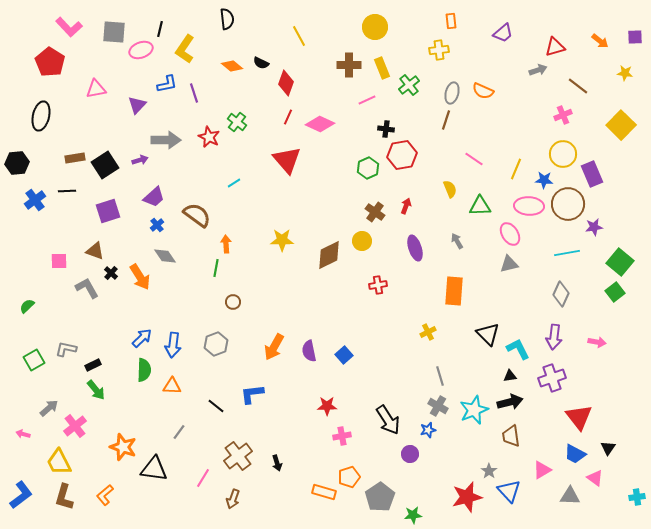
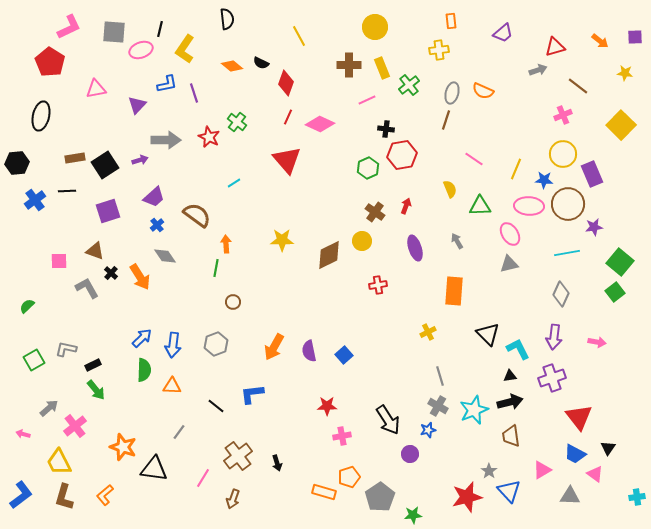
pink L-shape at (69, 27): rotated 72 degrees counterclockwise
pink triangle at (595, 478): moved 4 px up
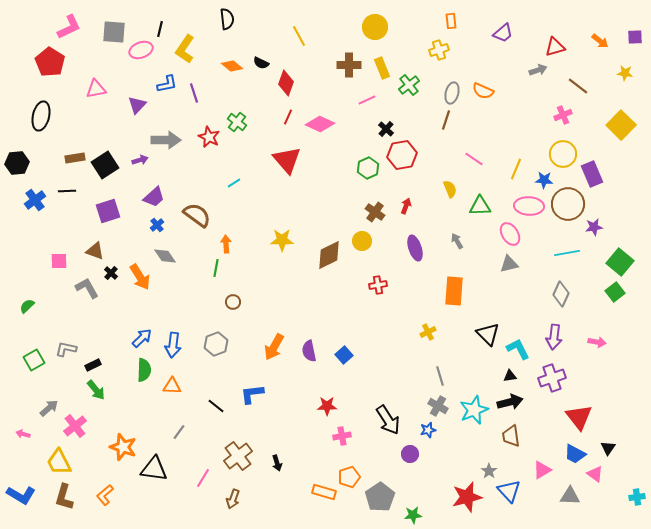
yellow cross at (439, 50): rotated 12 degrees counterclockwise
black cross at (386, 129): rotated 35 degrees clockwise
blue L-shape at (21, 495): rotated 68 degrees clockwise
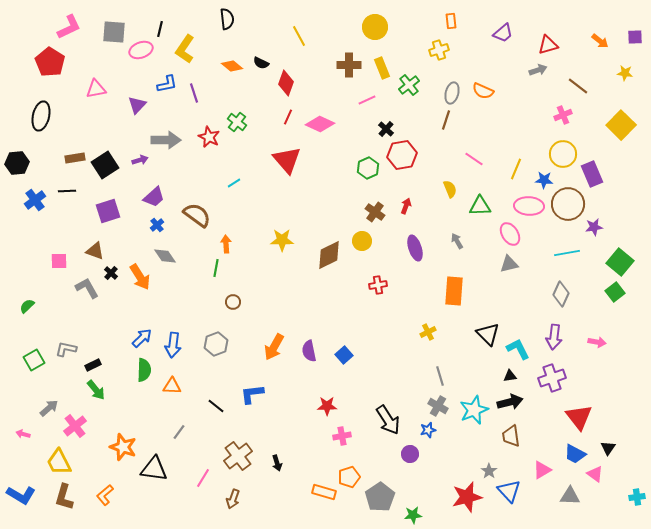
red triangle at (555, 47): moved 7 px left, 2 px up
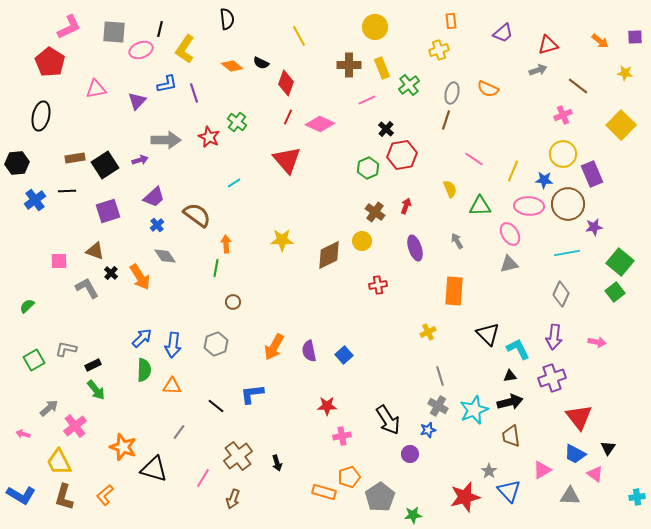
orange semicircle at (483, 91): moved 5 px right, 2 px up
purple triangle at (137, 105): moved 4 px up
yellow line at (516, 169): moved 3 px left, 2 px down
black triangle at (154, 469): rotated 8 degrees clockwise
red star at (467, 497): moved 2 px left
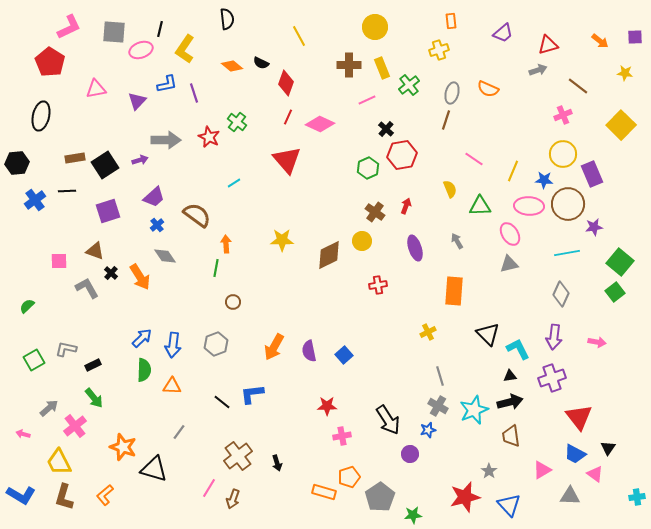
green arrow at (96, 390): moved 2 px left, 8 px down
black line at (216, 406): moved 6 px right, 4 px up
pink line at (203, 478): moved 6 px right, 10 px down
blue triangle at (509, 491): moved 14 px down
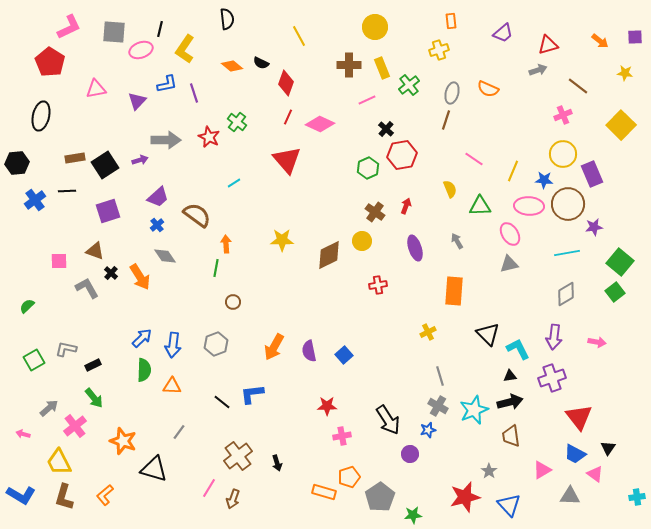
purple trapezoid at (154, 197): moved 4 px right
gray diamond at (561, 294): moved 5 px right; rotated 35 degrees clockwise
orange star at (123, 447): moved 6 px up
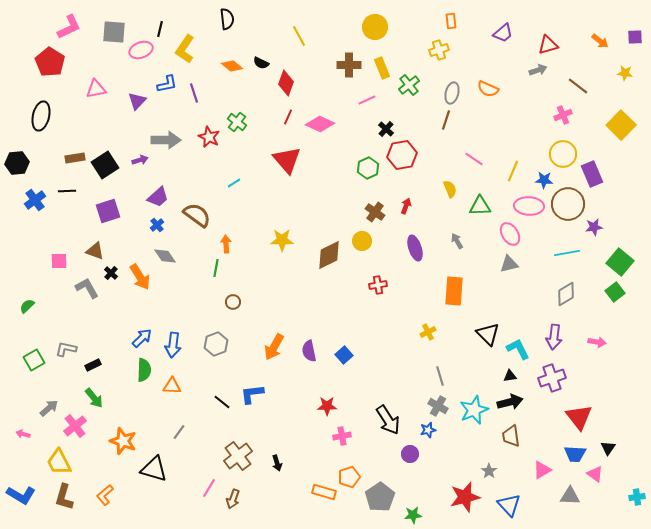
blue trapezoid at (575, 454): rotated 25 degrees counterclockwise
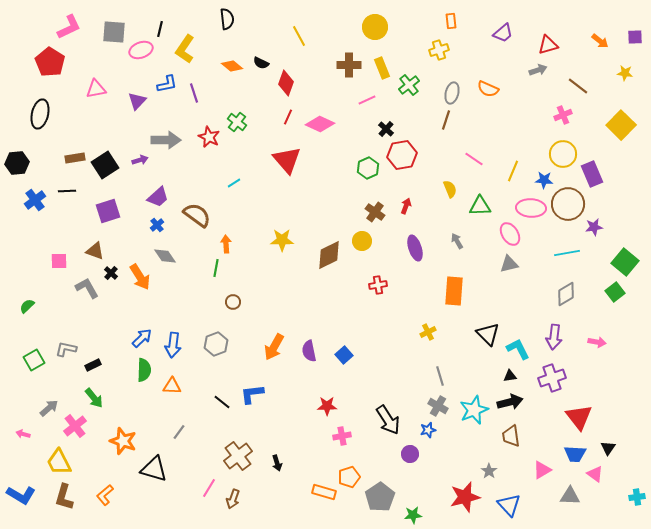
black ellipse at (41, 116): moved 1 px left, 2 px up
pink ellipse at (529, 206): moved 2 px right, 2 px down
green square at (620, 262): moved 5 px right
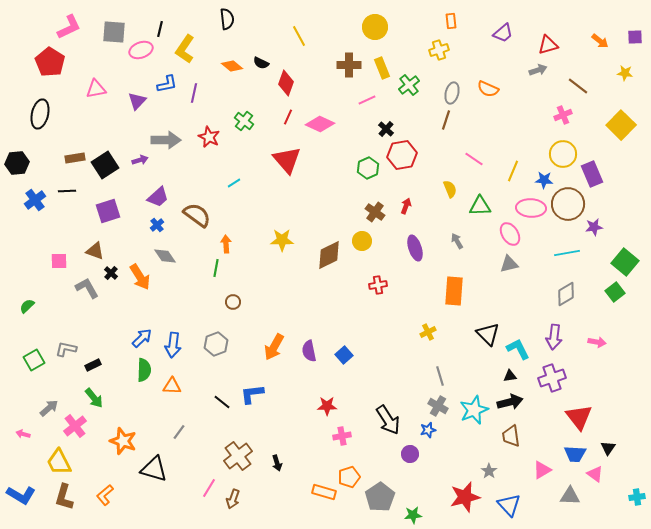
purple line at (194, 93): rotated 30 degrees clockwise
green cross at (237, 122): moved 7 px right, 1 px up
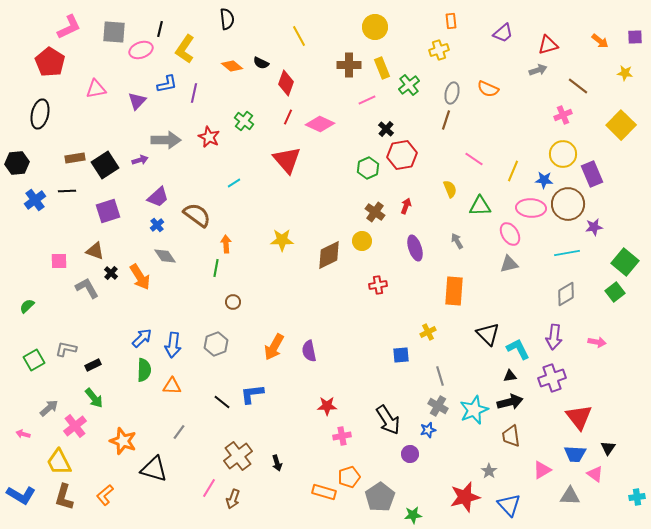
blue square at (344, 355): moved 57 px right; rotated 36 degrees clockwise
